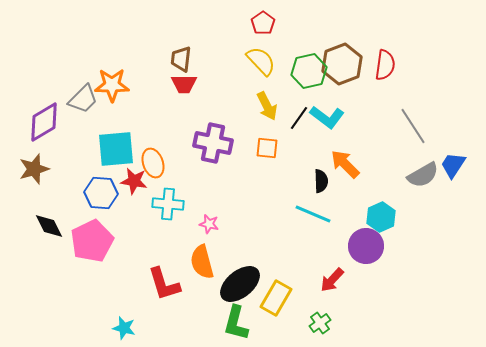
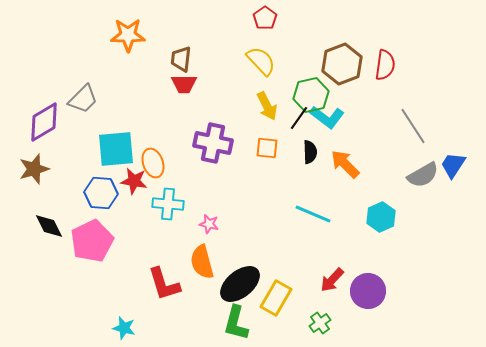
red pentagon: moved 2 px right, 5 px up
green hexagon: moved 2 px right, 24 px down
orange star: moved 16 px right, 50 px up
black semicircle: moved 11 px left, 29 px up
purple circle: moved 2 px right, 45 px down
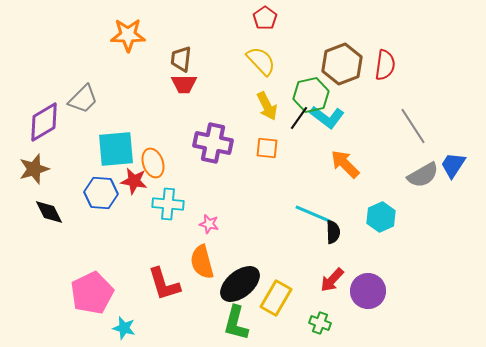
black semicircle: moved 23 px right, 80 px down
black diamond: moved 14 px up
pink pentagon: moved 52 px down
green cross: rotated 35 degrees counterclockwise
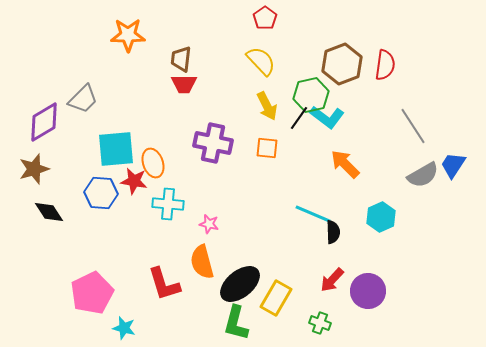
black diamond: rotated 8 degrees counterclockwise
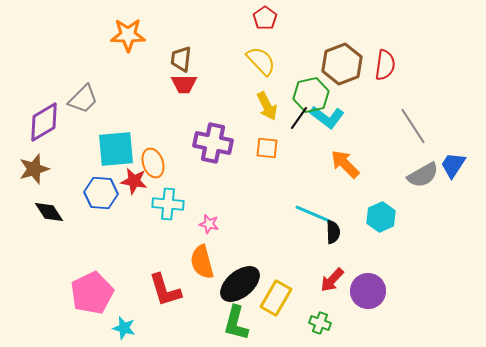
red L-shape: moved 1 px right, 6 px down
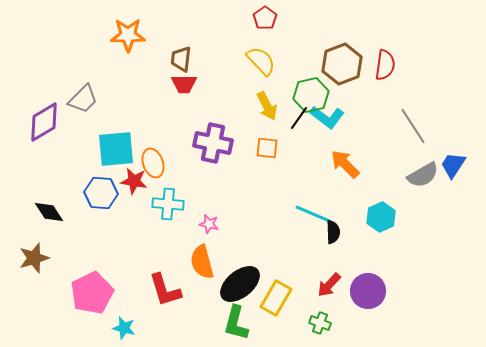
brown star: moved 89 px down
red arrow: moved 3 px left, 5 px down
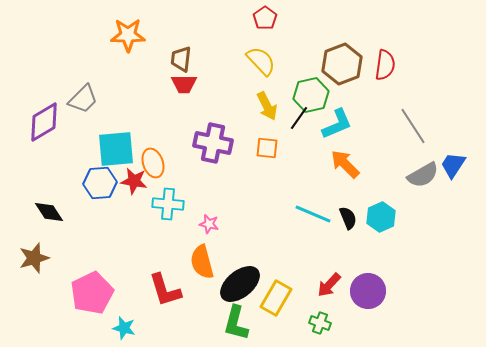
cyan L-shape: moved 10 px right, 7 px down; rotated 60 degrees counterclockwise
blue hexagon: moved 1 px left, 10 px up; rotated 8 degrees counterclockwise
black semicircle: moved 15 px right, 14 px up; rotated 20 degrees counterclockwise
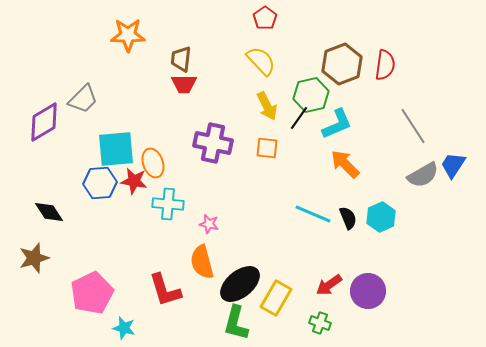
red arrow: rotated 12 degrees clockwise
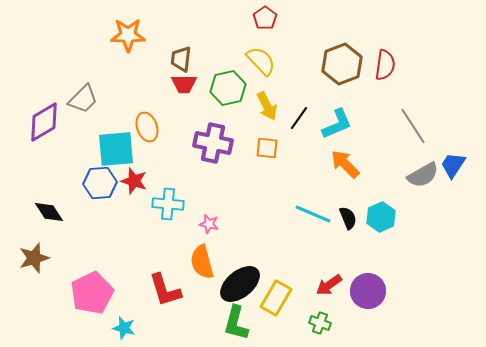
green hexagon: moved 83 px left, 7 px up
orange ellipse: moved 6 px left, 36 px up
red star: rotated 8 degrees clockwise
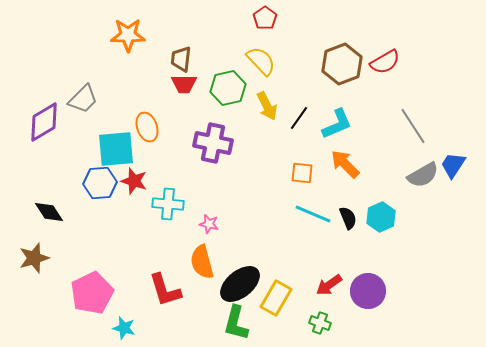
red semicircle: moved 3 px up; rotated 52 degrees clockwise
orange square: moved 35 px right, 25 px down
